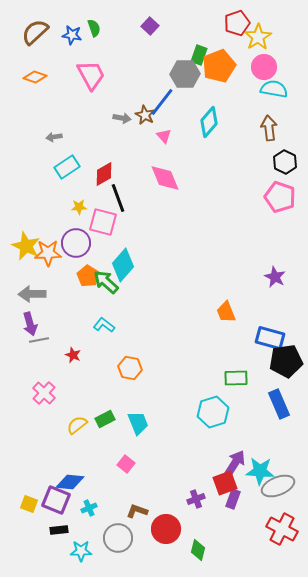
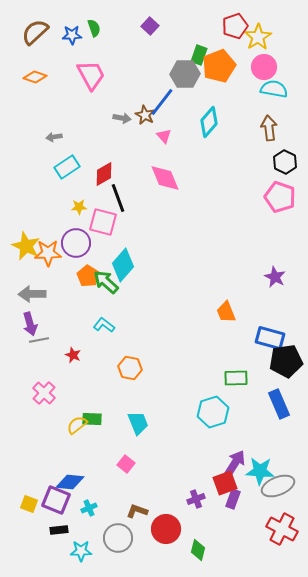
red pentagon at (237, 23): moved 2 px left, 3 px down
blue star at (72, 35): rotated 12 degrees counterclockwise
green rectangle at (105, 419): moved 13 px left; rotated 30 degrees clockwise
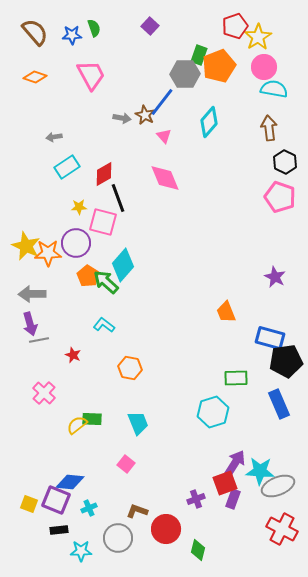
brown semicircle at (35, 32): rotated 92 degrees clockwise
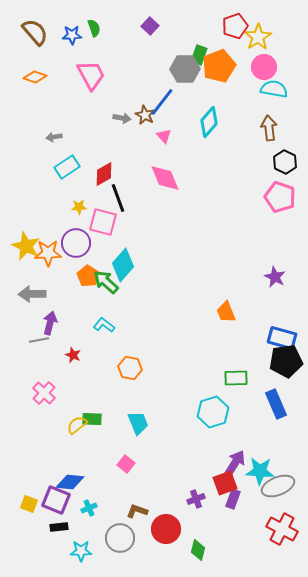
gray hexagon at (185, 74): moved 5 px up
purple arrow at (30, 324): moved 20 px right, 1 px up; rotated 150 degrees counterclockwise
blue rectangle at (270, 338): moved 12 px right
blue rectangle at (279, 404): moved 3 px left
black rectangle at (59, 530): moved 3 px up
gray circle at (118, 538): moved 2 px right
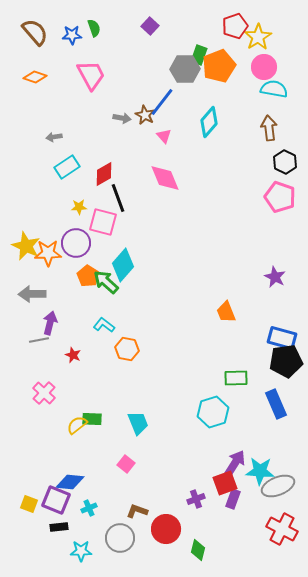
orange hexagon at (130, 368): moved 3 px left, 19 px up
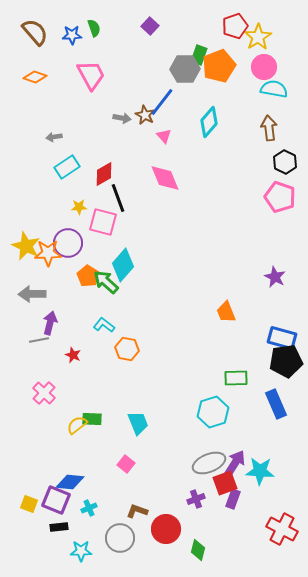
purple circle at (76, 243): moved 8 px left
gray ellipse at (278, 486): moved 69 px left, 23 px up
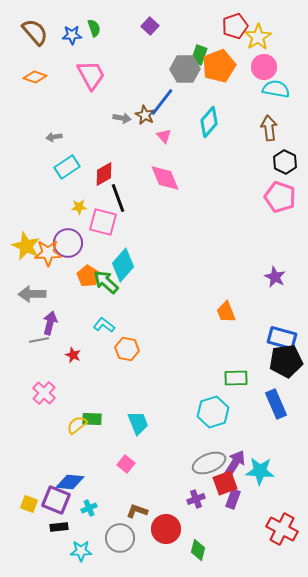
cyan semicircle at (274, 89): moved 2 px right
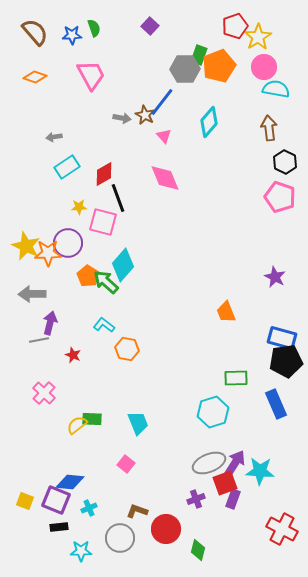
yellow square at (29, 504): moved 4 px left, 3 px up
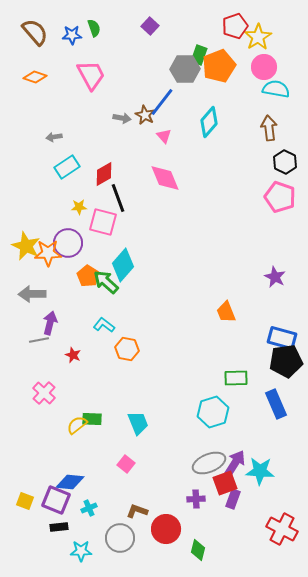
purple cross at (196, 499): rotated 18 degrees clockwise
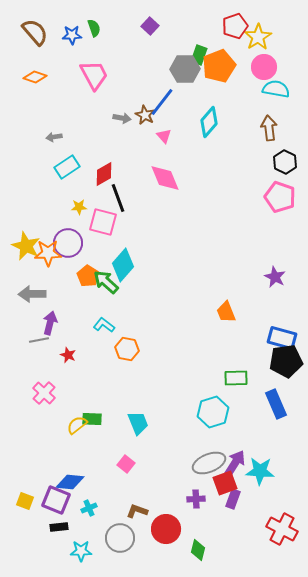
pink trapezoid at (91, 75): moved 3 px right
red star at (73, 355): moved 5 px left
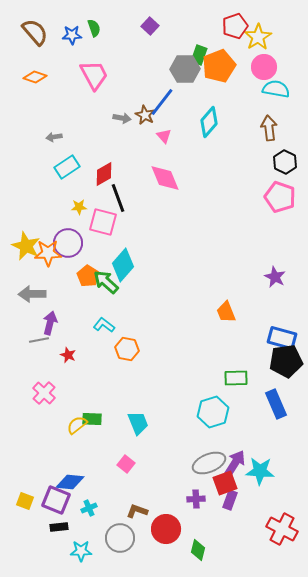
purple rectangle at (233, 499): moved 3 px left, 1 px down
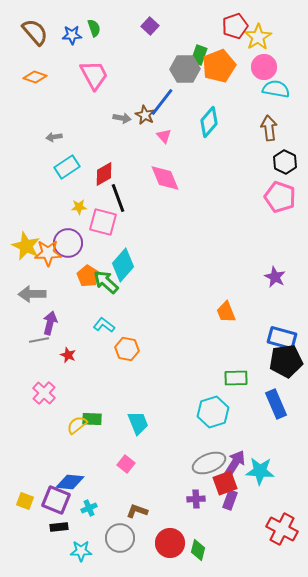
red circle at (166, 529): moved 4 px right, 14 px down
